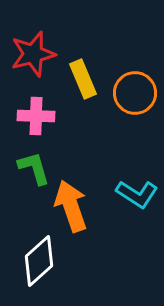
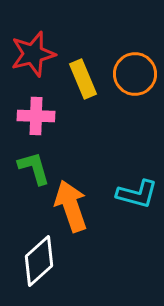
orange circle: moved 19 px up
cyan L-shape: rotated 18 degrees counterclockwise
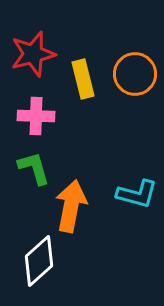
yellow rectangle: rotated 9 degrees clockwise
orange arrow: rotated 30 degrees clockwise
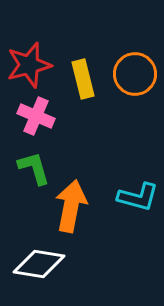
red star: moved 4 px left, 11 px down
pink cross: rotated 21 degrees clockwise
cyan L-shape: moved 1 px right, 3 px down
white diamond: moved 3 px down; rotated 51 degrees clockwise
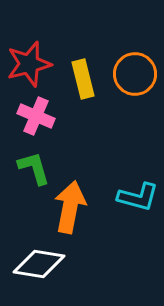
red star: moved 1 px up
orange arrow: moved 1 px left, 1 px down
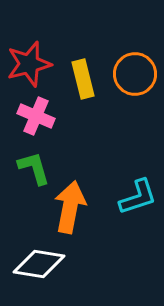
cyan L-shape: rotated 33 degrees counterclockwise
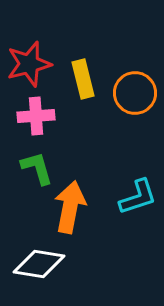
orange circle: moved 19 px down
pink cross: rotated 27 degrees counterclockwise
green L-shape: moved 3 px right
